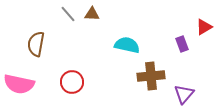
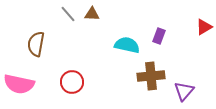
purple rectangle: moved 23 px left, 8 px up; rotated 42 degrees clockwise
purple triangle: moved 3 px up
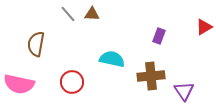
cyan semicircle: moved 15 px left, 14 px down
purple triangle: rotated 15 degrees counterclockwise
